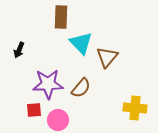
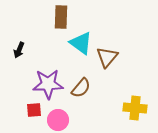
cyan triangle: rotated 10 degrees counterclockwise
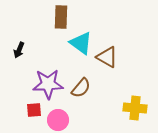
brown triangle: rotated 40 degrees counterclockwise
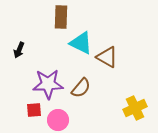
cyan triangle: rotated 10 degrees counterclockwise
yellow cross: rotated 30 degrees counterclockwise
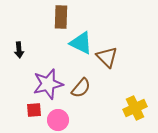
black arrow: rotated 28 degrees counterclockwise
brown triangle: rotated 15 degrees clockwise
purple star: rotated 12 degrees counterclockwise
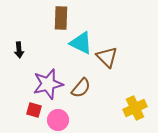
brown rectangle: moved 1 px down
red square: rotated 21 degrees clockwise
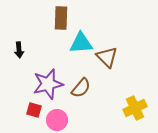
cyan triangle: rotated 30 degrees counterclockwise
pink circle: moved 1 px left
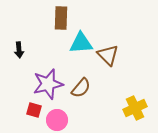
brown triangle: moved 1 px right, 2 px up
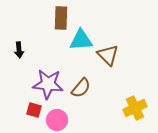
cyan triangle: moved 3 px up
purple star: rotated 20 degrees clockwise
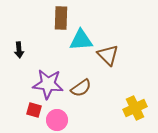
brown semicircle: rotated 15 degrees clockwise
